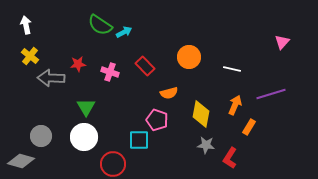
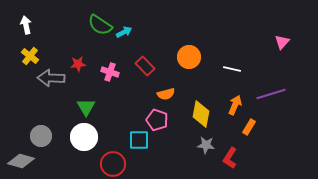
orange semicircle: moved 3 px left, 1 px down
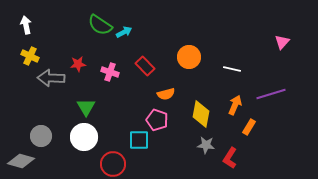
yellow cross: rotated 12 degrees counterclockwise
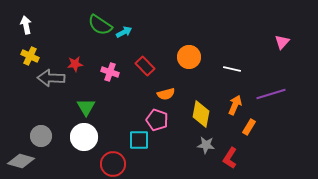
red star: moved 3 px left
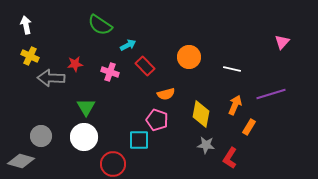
cyan arrow: moved 4 px right, 13 px down
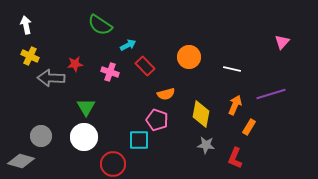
red L-shape: moved 5 px right; rotated 10 degrees counterclockwise
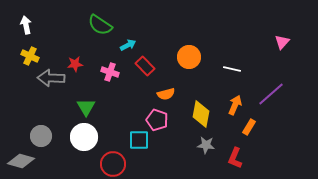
purple line: rotated 24 degrees counterclockwise
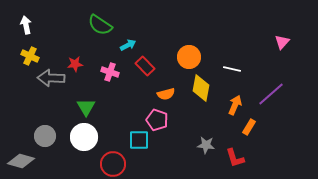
yellow diamond: moved 26 px up
gray circle: moved 4 px right
red L-shape: rotated 40 degrees counterclockwise
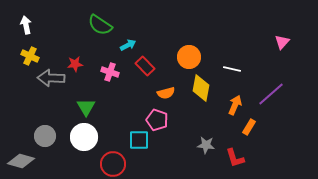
orange semicircle: moved 1 px up
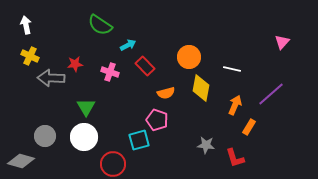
cyan square: rotated 15 degrees counterclockwise
